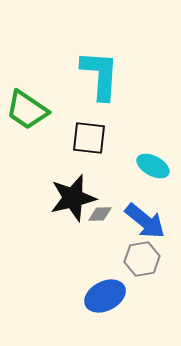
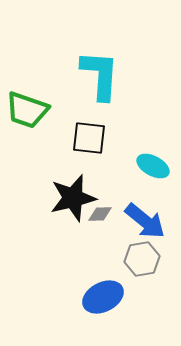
green trapezoid: rotated 15 degrees counterclockwise
blue ellipse: moved 2 px left, 1 px down
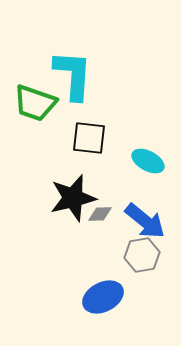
cyan L-shape: moved 27 px left
green trapezoid: moved 8 px right, 7 px up
cyan ellipse: moved 5 px left, 5 px up
gray hexagon: moved 4 px up
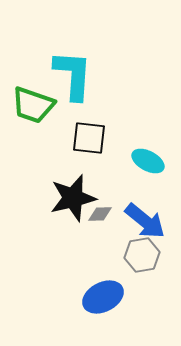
green trapezoid: moved 2 px left, 2 px down
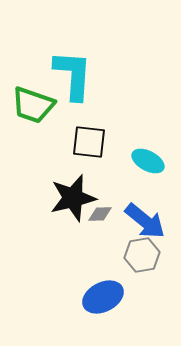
black square: moved 4 px down
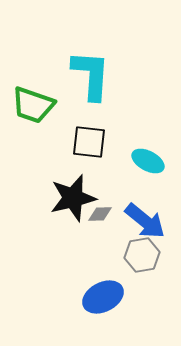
cyan L-shape: moved 18 px right
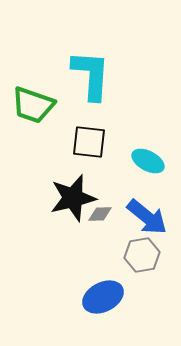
blue arrow: moved 2 px right, 4 px up
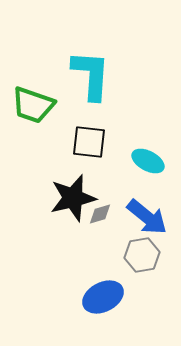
gray diamond: rotated 15 degrees counterclockwise
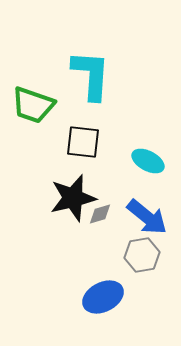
black square: moved 6 px left
